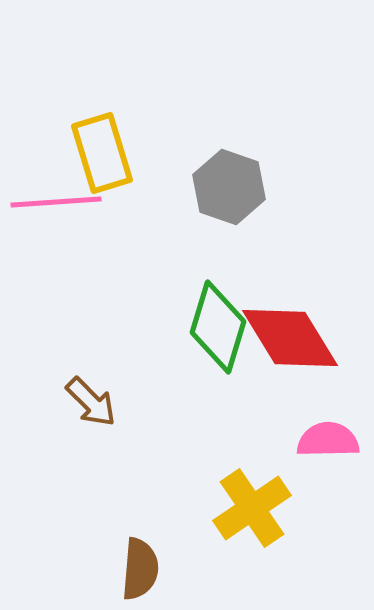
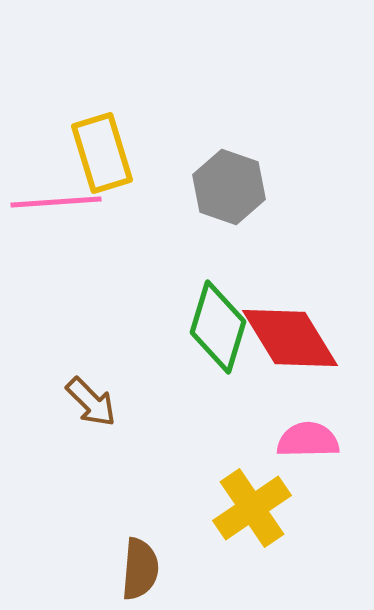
pink semicircle: moved 20 px left
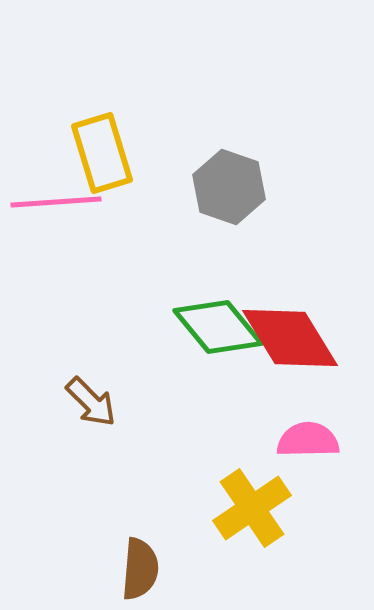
green diamond: rotated 56 degrees counterclockwise
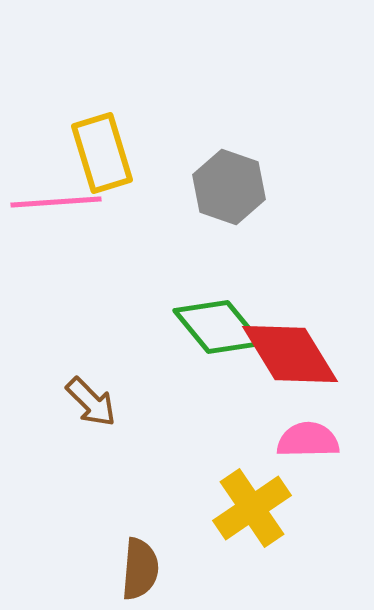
red diamond: moved 16 px down
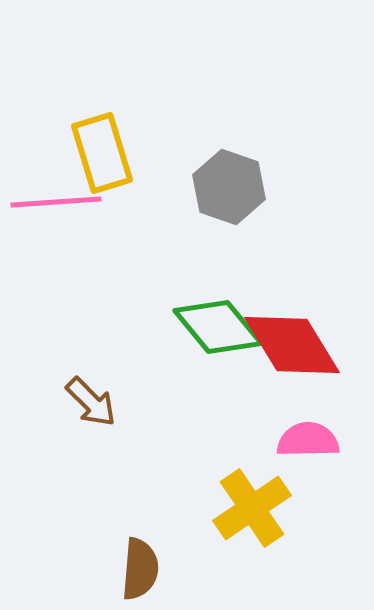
red diamond: moved 2 px right, 9 px up
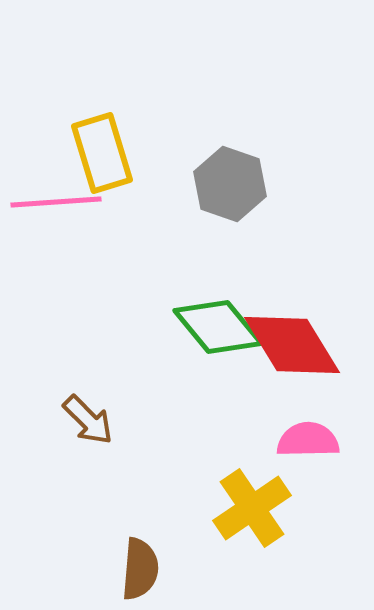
gray hexagon: moved 1 px right, 3 px up
brown arrow: moved 3 px left, 18 px down
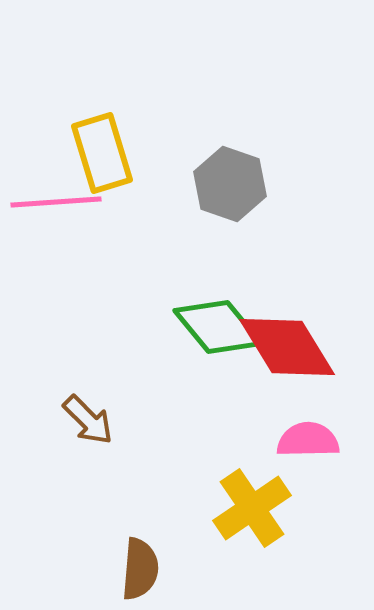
red diamond: moved 5 px left, 2 px down
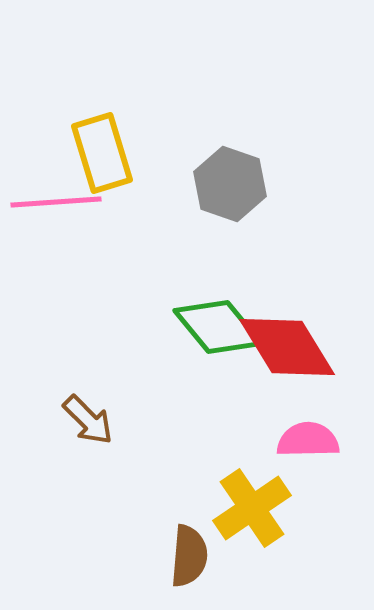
brown semicircle: moved 49 px right, 13 px up
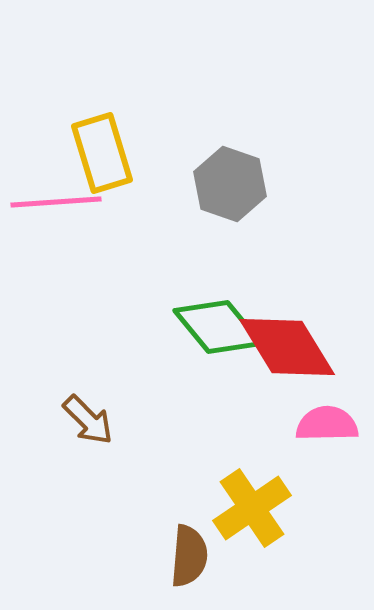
pink semicircle: moved 19 px right, 16 px up
